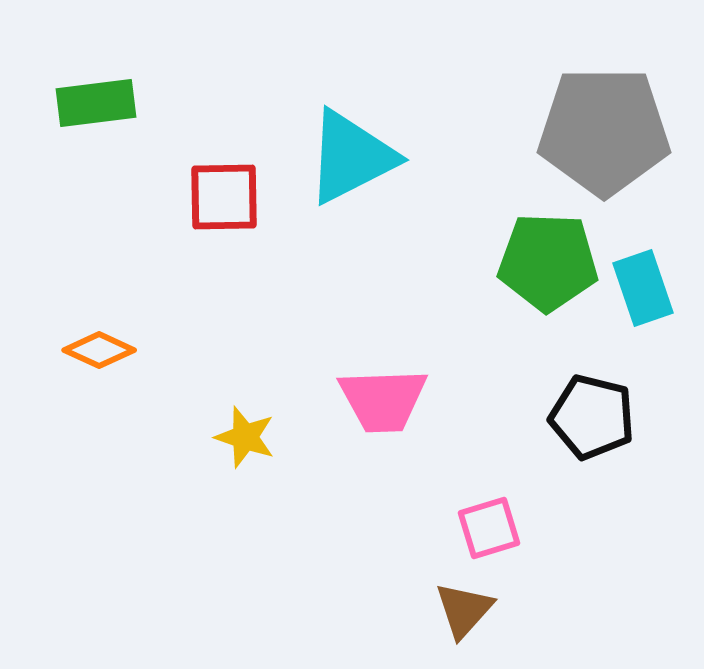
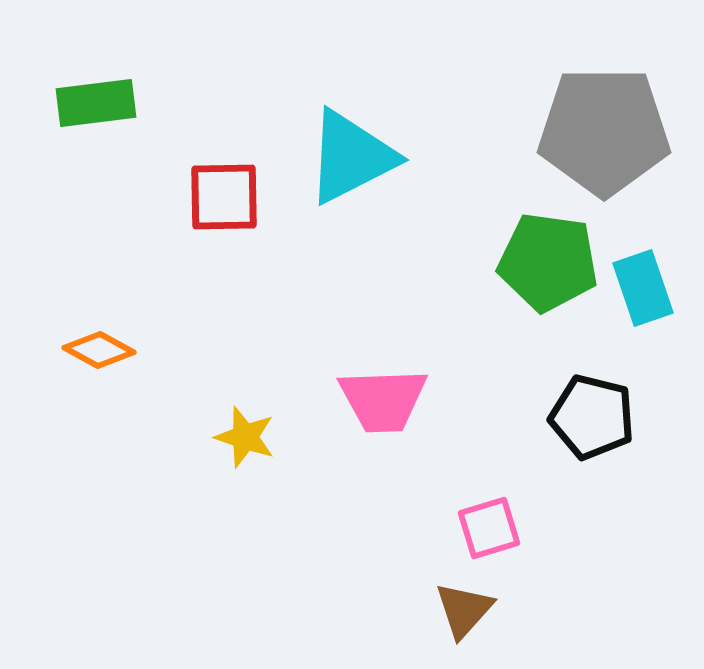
green pentagon: rotated 6 degrees clockwise
orange diamond: rotated 4 degrees clockwise
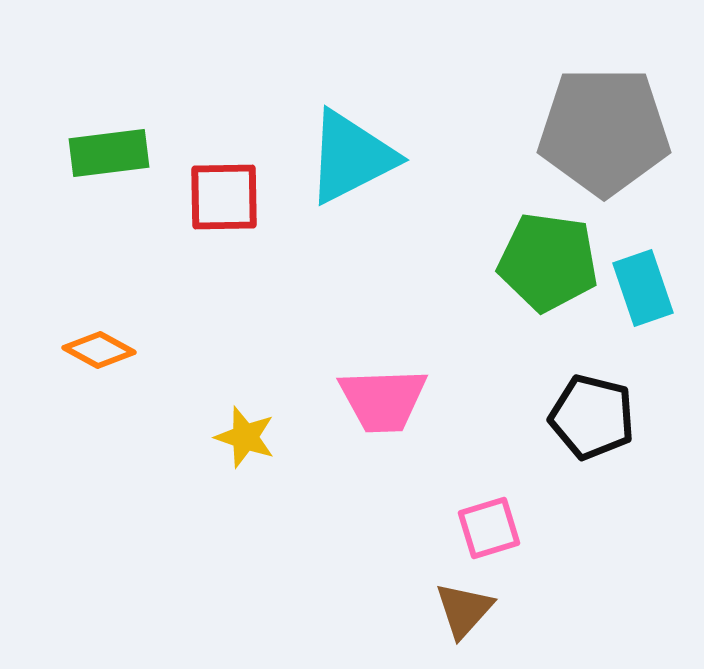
green rectangle: moved 13 px right, 50 px down
